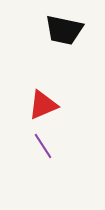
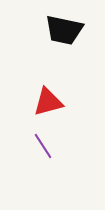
red triangle: moved 5 px right, 3 px up; rotated 8 degrees clockwise
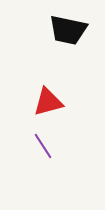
black trapezoid: moved 4 px right
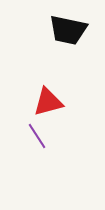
purple line: moved 6 px left, 10 px up
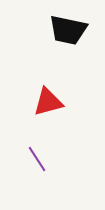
purple line: moved 23 px down
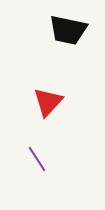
red triangle: rotated 32 degrees counterclockwise
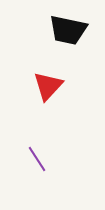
red triangle: moved 16 px up
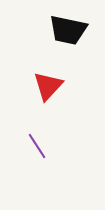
purple line: moved 13 px up
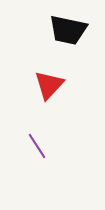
red triangle: moved 1 px right, 1 px up
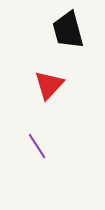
black trapezoid: rotated 63 degrees clockwise
